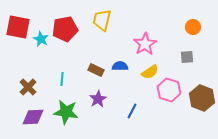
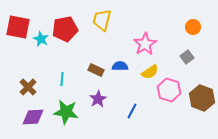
gray square: rotated 32 degrees counterclockwise
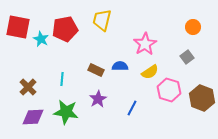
blue line: moved 3 px up
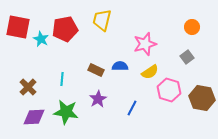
orange circle: moved 1 px left
pink star: rotated 15 degrees clockwise
brown hexagon: rotated 10 degrees counterclockwise
purple diamond: moved 1 px right
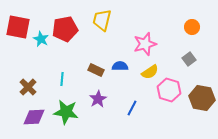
gray square: moved 2 px right, 2 px down
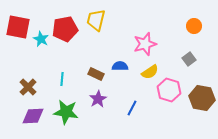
yellow trapezoid: moved 6 px left
orange circle: moved 2 px right, 1 px up
brown rectangle: moved 4 px down
purple diamond: moved 1 px left, 1 px up
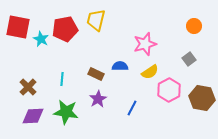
pink hexagon: rotated 15 degrees clockwise
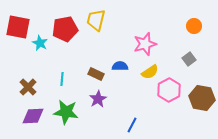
cyan star: moved 1 px left, 4 px down
blue line: moved 17 px down
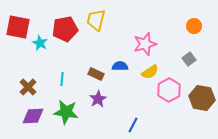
blue line: moved 1 px right
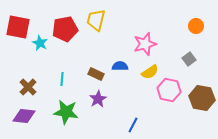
orange circle: moved 2 px right
pink hexagon: rotated 20 degrees counterclockwise
purple diamond: moved 9 px left; rotated 10 degrees clockwise
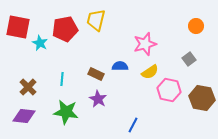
purple star: rotated 12 degrees counterclockwise
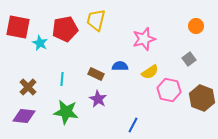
pink star: moved 1 px left, 5 px up
brown hexagon: rotated 10 degrees clockwise
